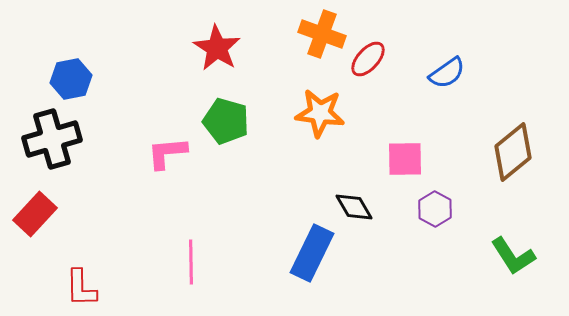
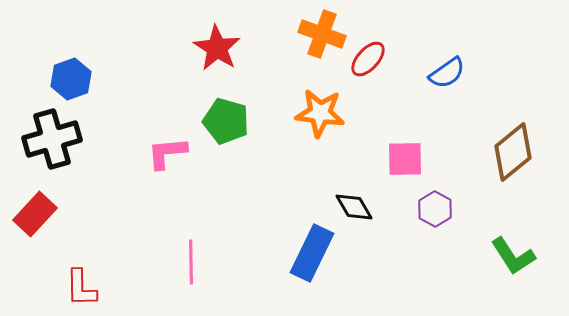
blue hexagon: rotated 9 degrees counterclockwise
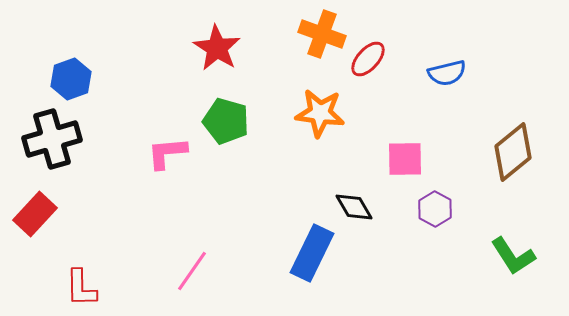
blue semicircle: rotated 21 degrees clockwise
pink line: moved 1 px right, 9 px down; rotated 36 degrees clockwise
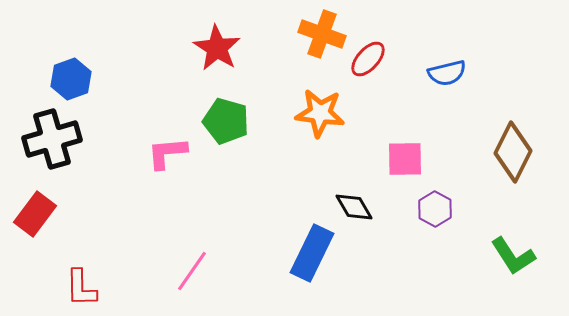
brown diamond: rotated 24 degrees counterclockwise
red rectangle: rotated 6 degrees counterclockwise
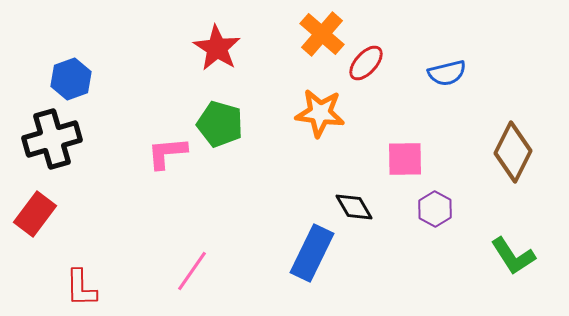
orange cross: rotated 21 degrees clockwise
red ellipse: moved 2 px left, 4 px down
green pentagon: moved 6 px left, 3 px down
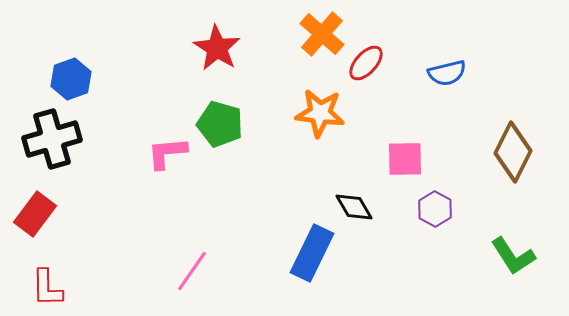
red L-shape: moved 34 px left
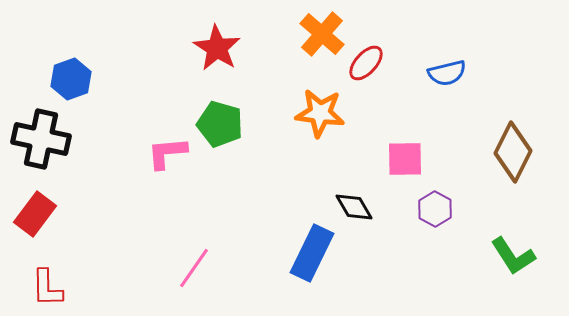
black cross: moved 11 px left; rotated 28 degrees clockwise
pink line: moved 2 px right, 3 px up
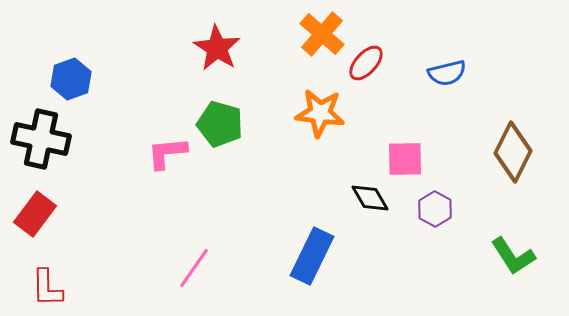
black diamond: moved 16 px right, 9 px up
blue rectangle: moved 3 px down
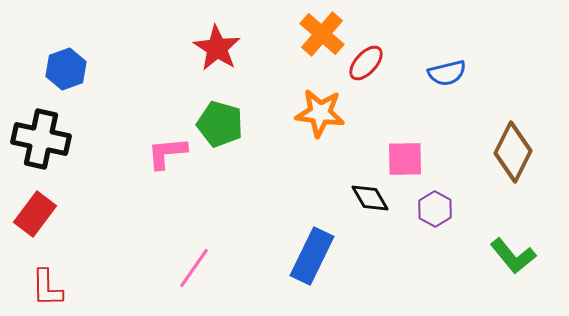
blue hexagon: moved 5 px left, 10 px up
green L-shape: rotated 6 degrees counterclockwise
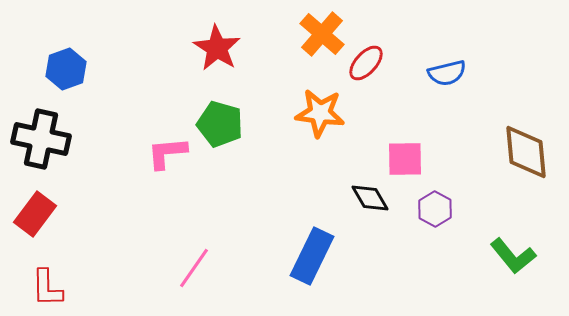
brown diamond: moved 13 px right; rotated 32 degrees counterclockwise
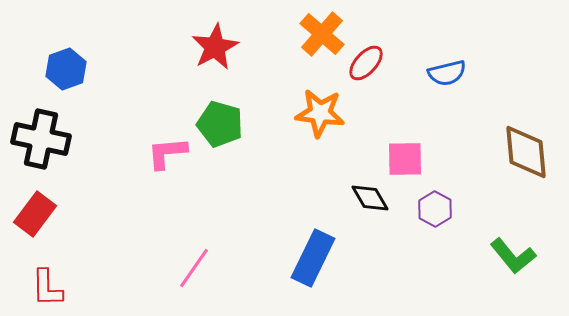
red star: moved 2 px left, 1 px up; rotated 12 degrees clockwise
blue rectangle: moved 1 px right, 2 px down
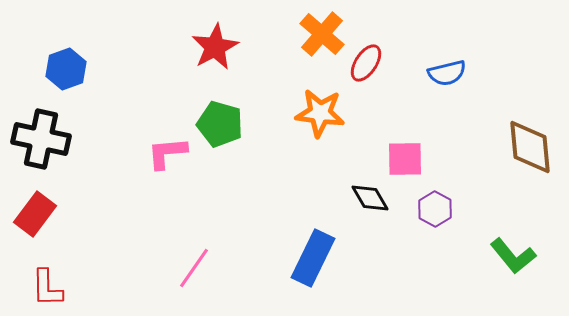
red ellipse: rotated 9 degrees counterclockwise
brown diamond: moved 4 px right, 5 px up
